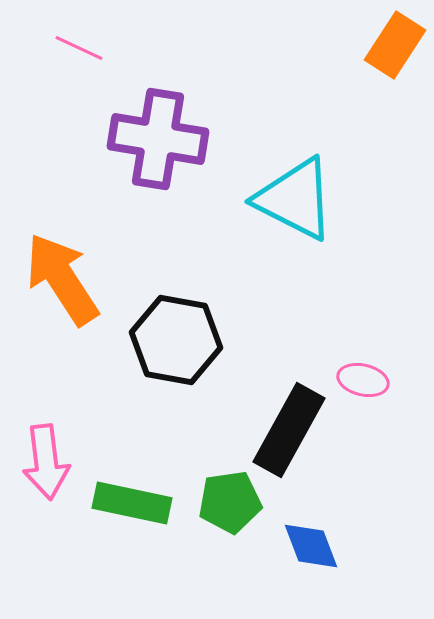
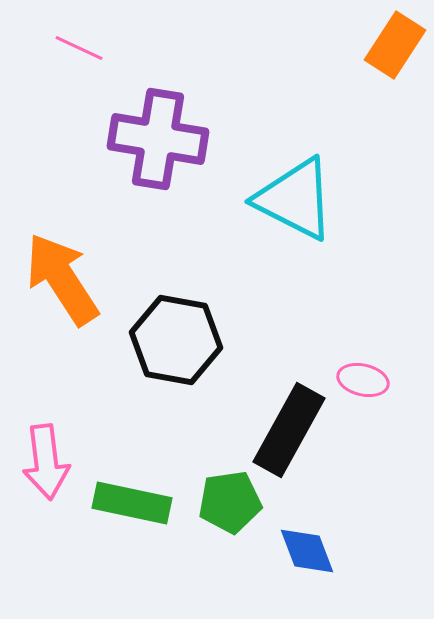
blue diamond: moved 4 px left, 5 px down
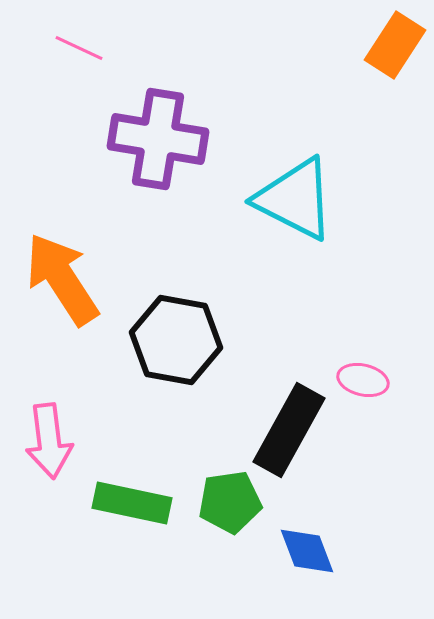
pink arrow: moved 3 px right, 21 px up
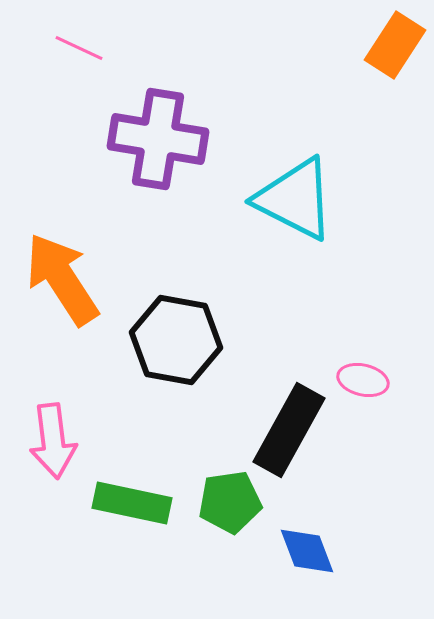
pink arrow: moved 4 px right
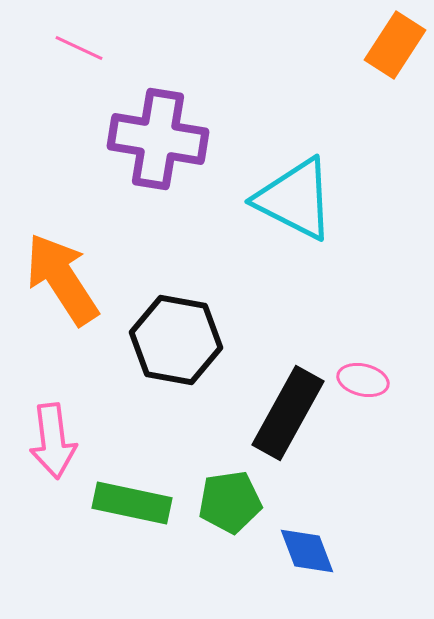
black rectangle: moved 1 px left, 17 px up
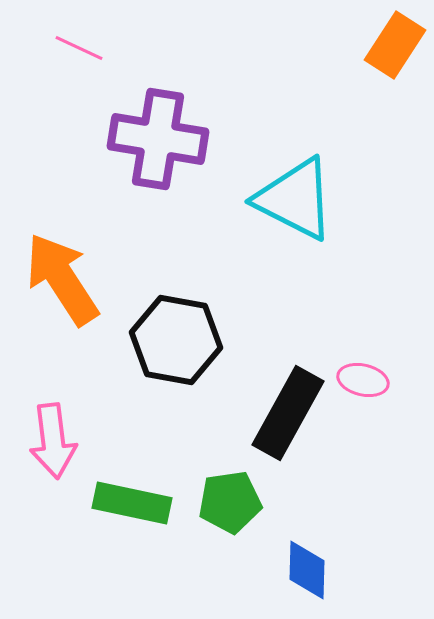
blue diamond: moved 19 px down; rotated 22 degrees clockwise
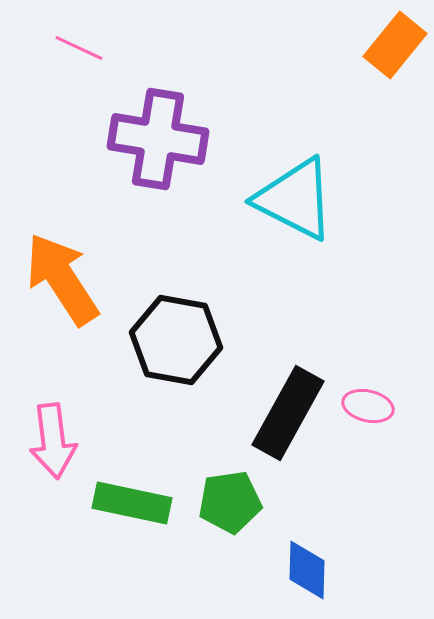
orange rectangle: rotated 6 degrees clockwise
pink ellipse: moved 5 px right, 26 px down
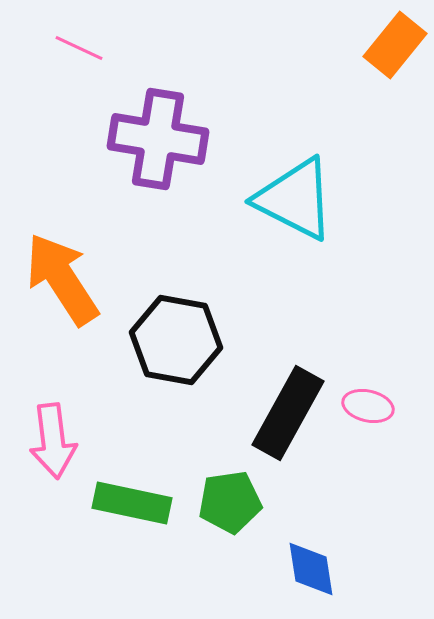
blue diamond: moved 4 px right, 1 px up; rotated 10 degrees counterclockwise
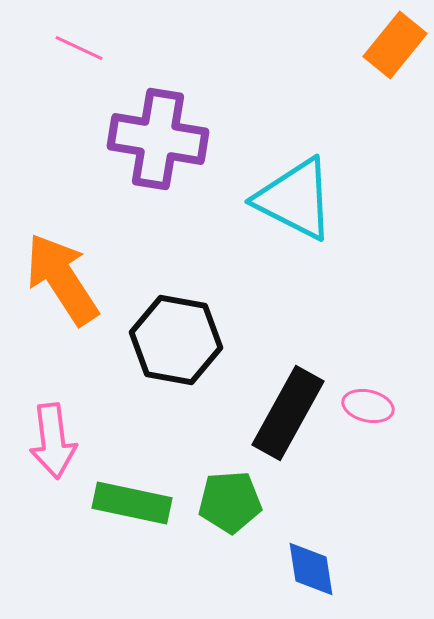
green pentagon: rotated 4 degrees clockwise
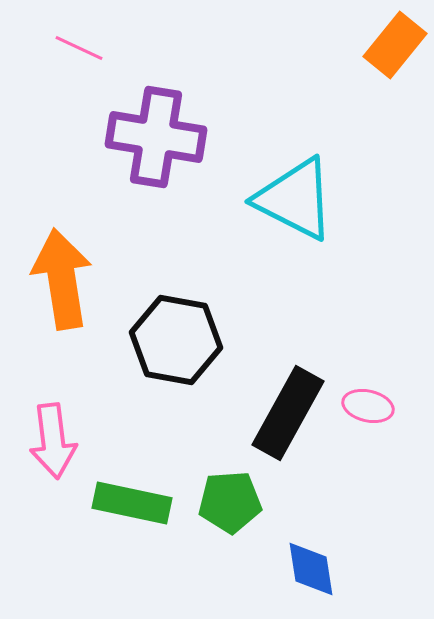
purple cross: moved 2 px left, 2 px up
orange arrow: rotated 24 degrees clockwise
